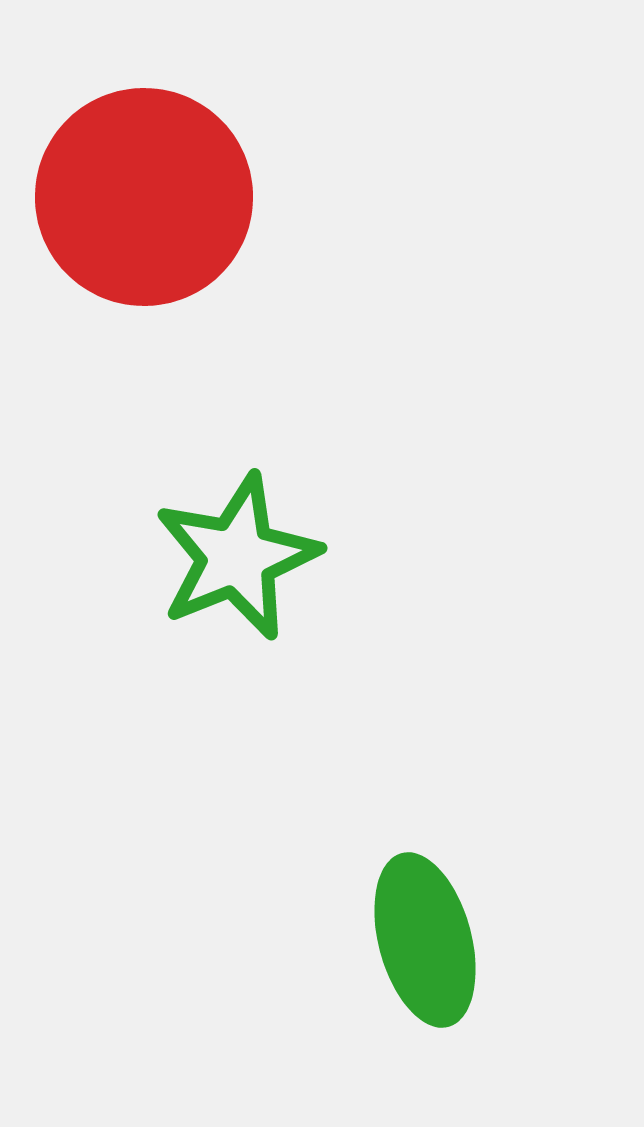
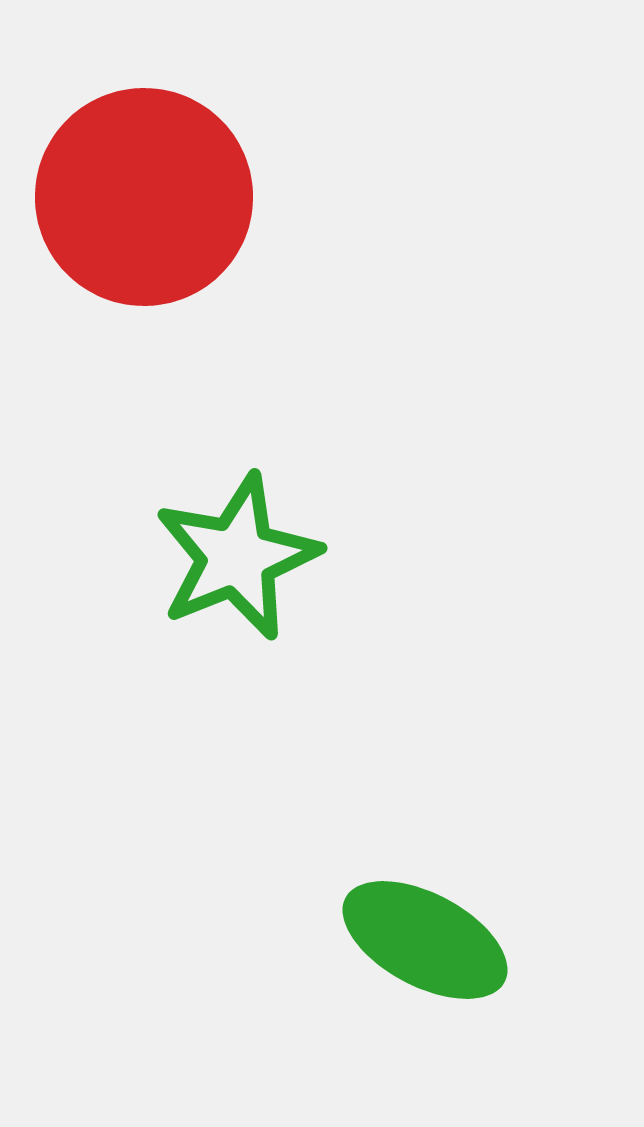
green ellipse: rotated 47 degrees counterclockwise
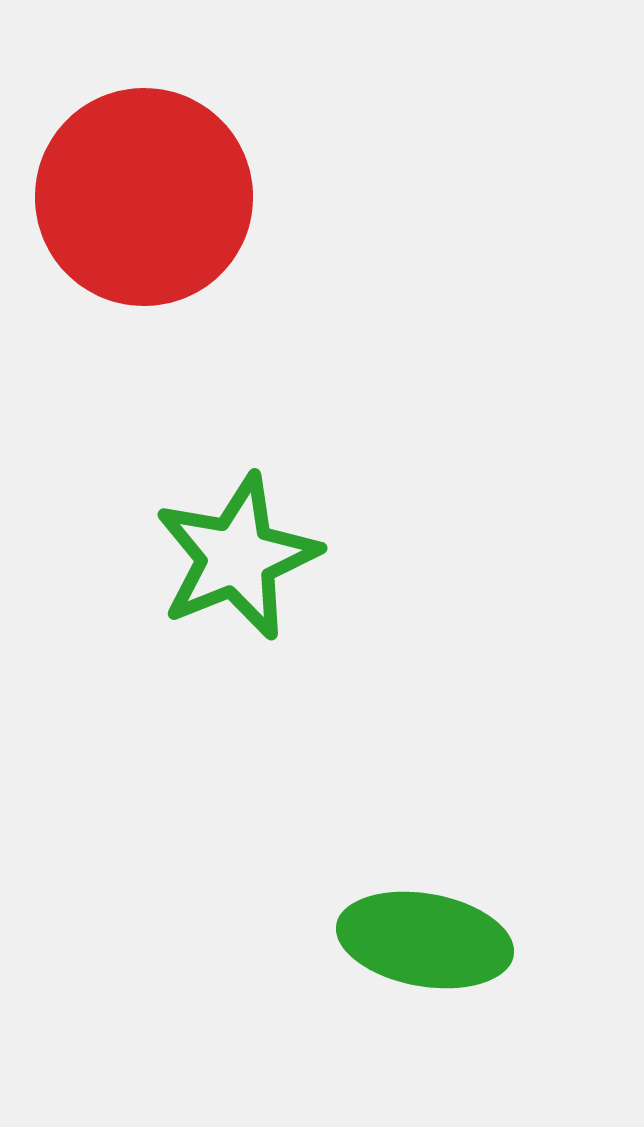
green ellipse: rotated 18 degrees counterclockwise
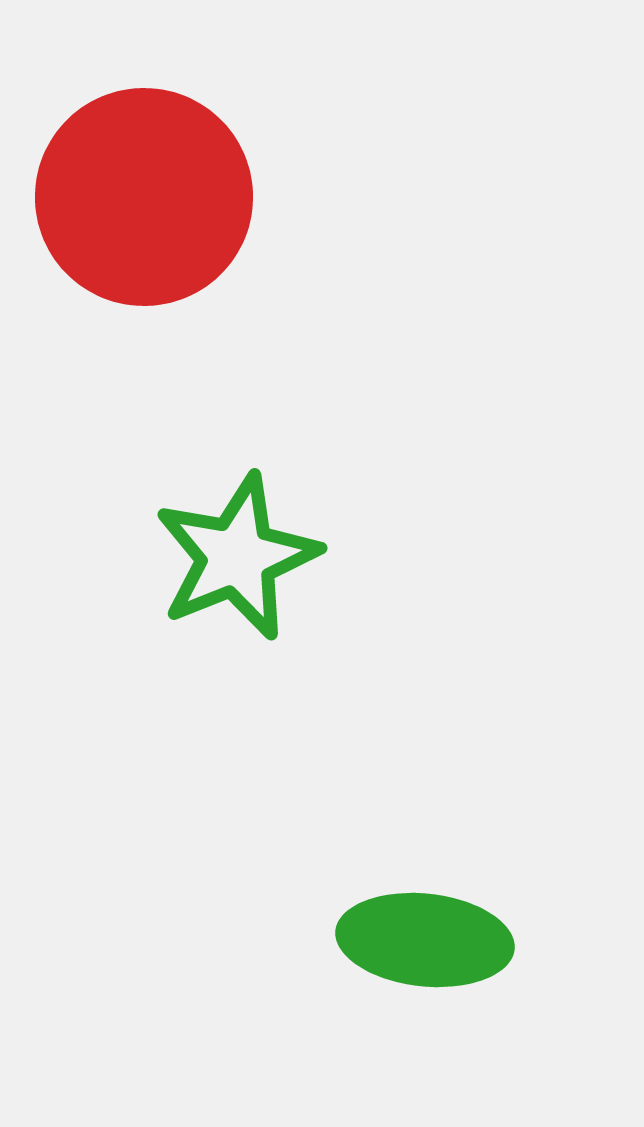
green ellipse: rotated 4 degrees counterclockwise
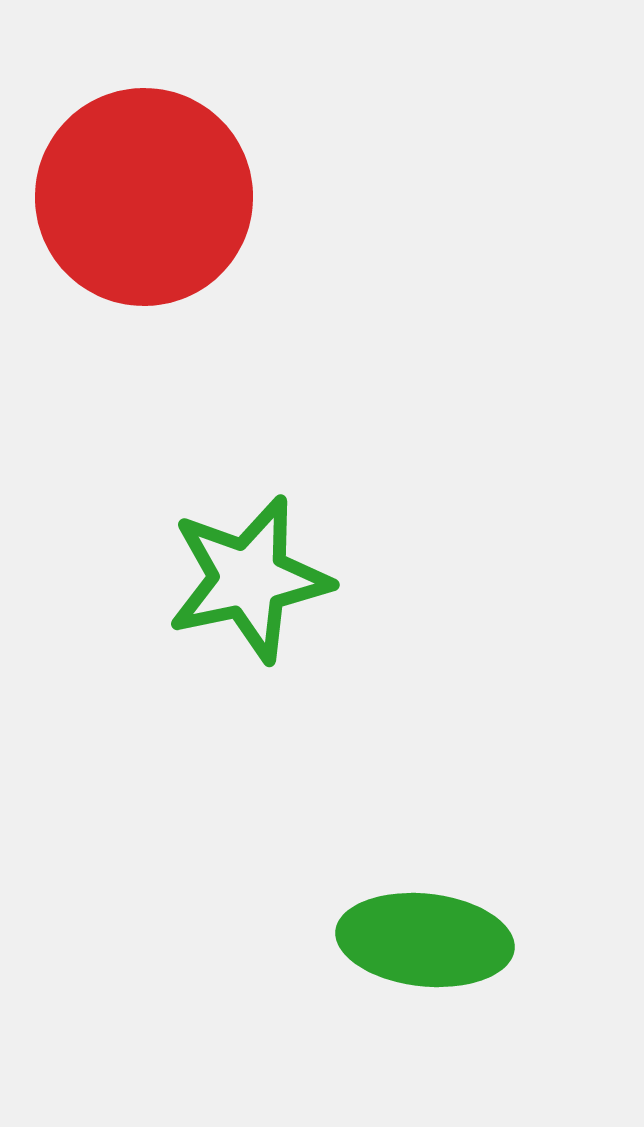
green star: moved 12 px right, 22 px down; rotated 10 degrees clockwise
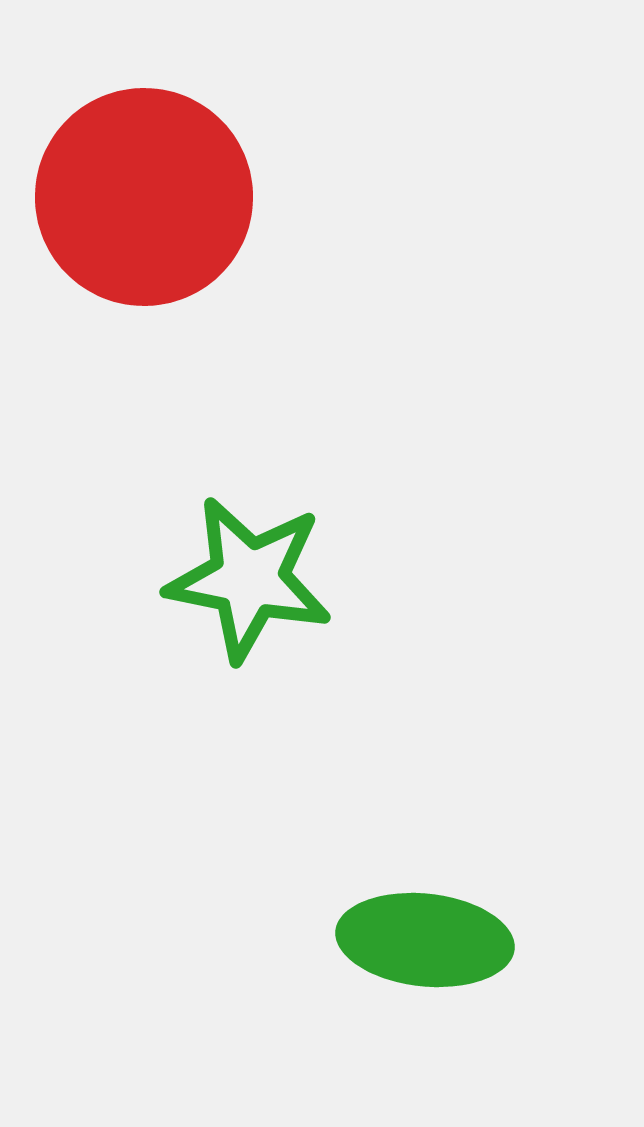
green star: rotated 23 degrees clockwise
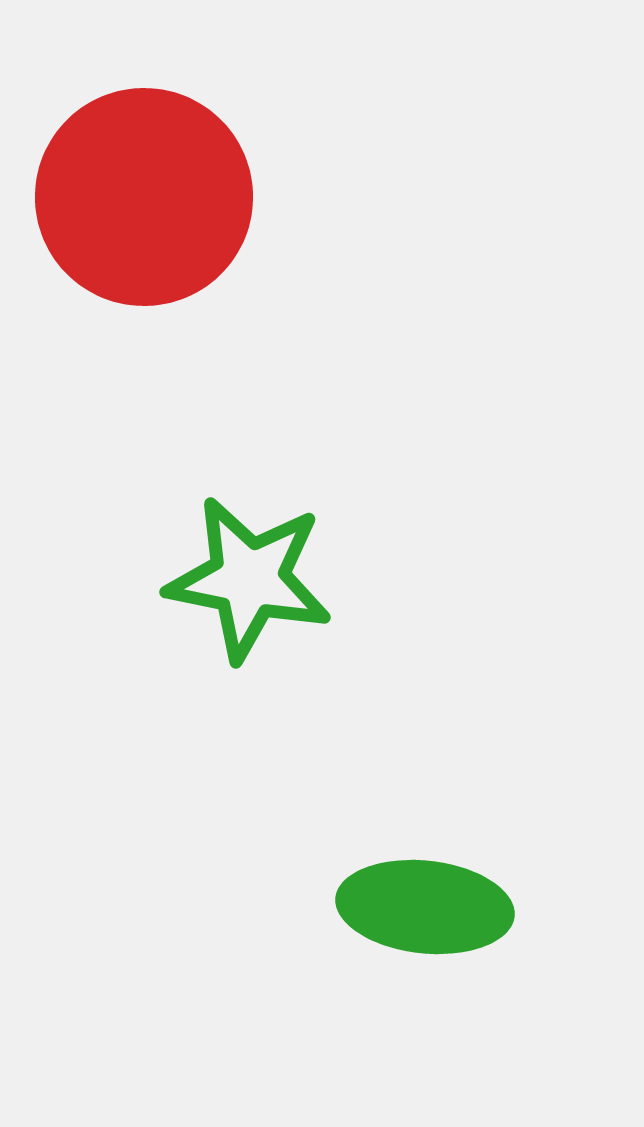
green ellipse: moved 33 px up
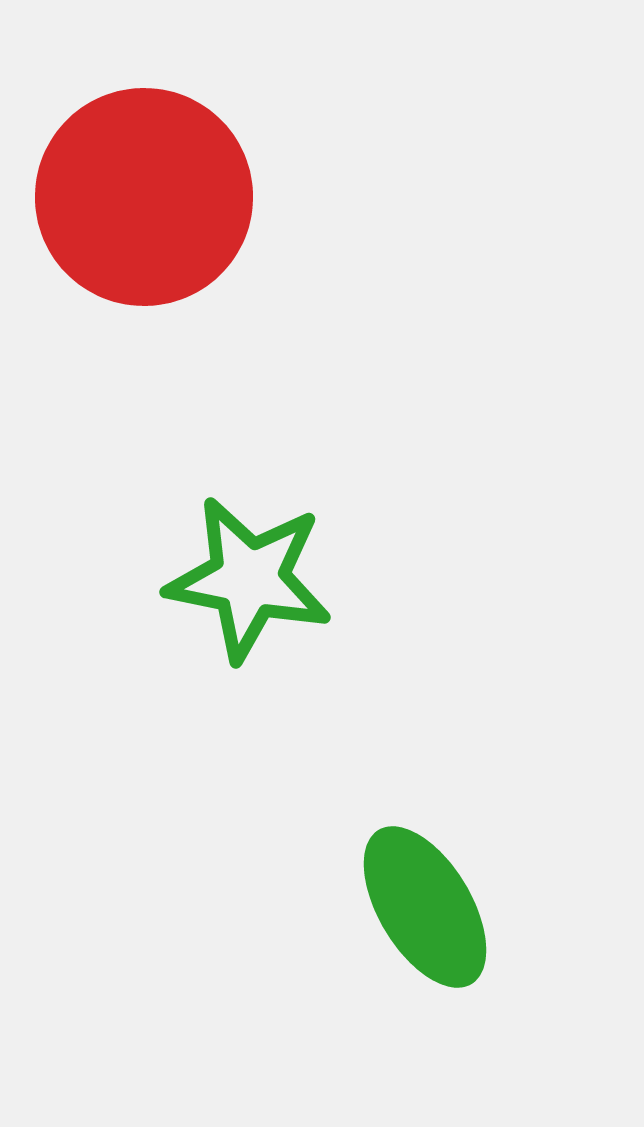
green ellipse: rotated 53 degrees clockwise
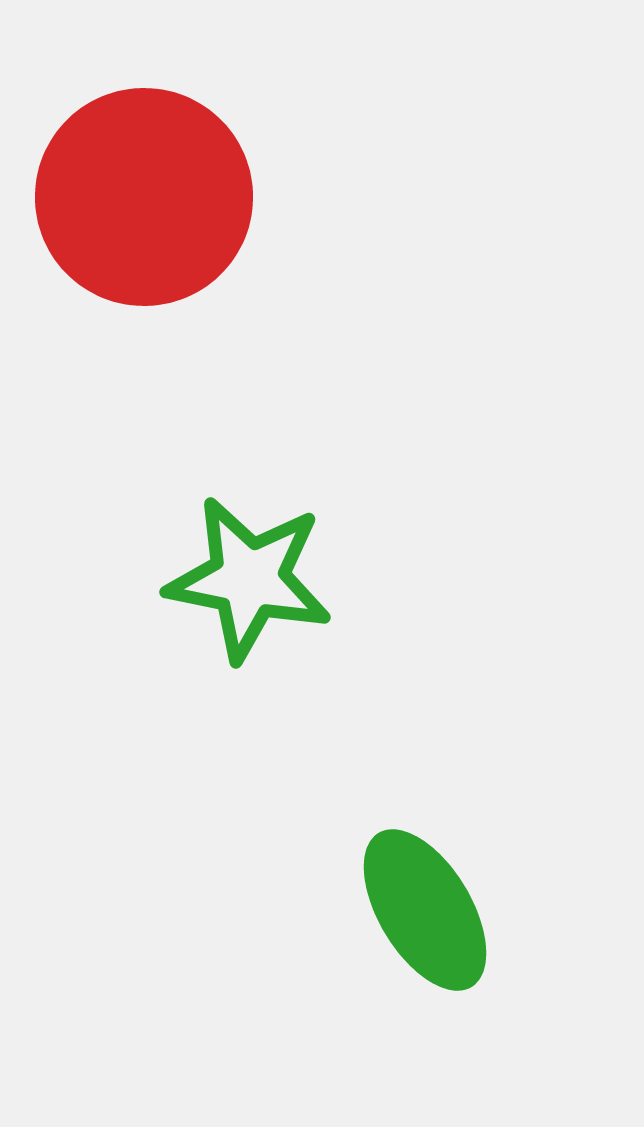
green ellipse: moved 3 px down
